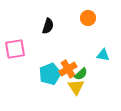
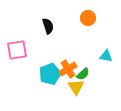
black semicircle: rotated 35 degrees counterclockwise
pink square: moved 2 px right, 1 px down
cyan triangle: moved 3 px right, 1 px down
green semicircle: moved 2 px right
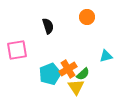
orange circle: moved 1 px left, 1 px up
cyan triangle: rotated 24 degrees counterclockwise
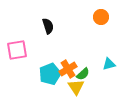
orange circle: moved 14 px right
cyan triangle: moved 3 px right, 8 px down
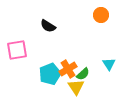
orange circle: moved 2 px up
black semicircle: rotated 140 degrees clockwise
cyan triangle: rotated 48 degrees counterclockwise
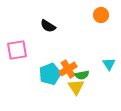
green semicircle: moved 1 px left, 1 px down; rotated 32 degrees clockwise
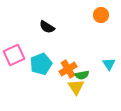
black semicircle: moved 1 px left, 1 px down
pink square: moved 3 px left, 5 px down; rotated 15 degrees counterclockwise
cyan pentagon: moved 9 px left, 10 px up
